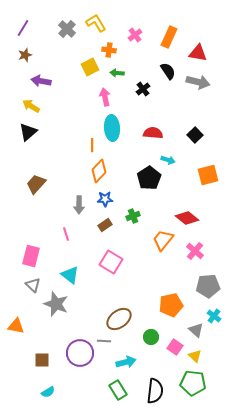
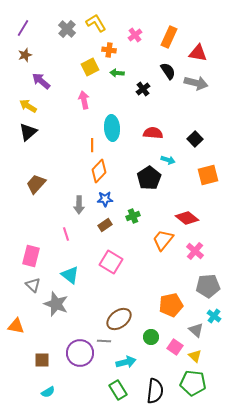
purple arrow at (41, 81): rotated 30 degrees clockwise
gray arrow at (198, 82): moved 2 px left, 1 px down
pink arrow at (105, 97): moved 21 px left, 3 px down
yellow arrow at (31, 106): moved 3 px left
black square at (195, 135): moved 4 px down
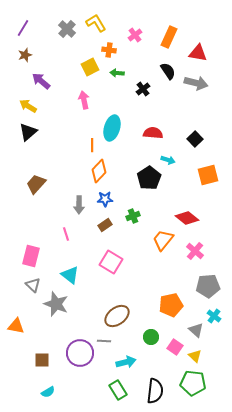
cyan ellipse at (112, 128): rotated 20 degrees clockwise
brown ellipse at (119, 319): moved 2 px left, 3 px up
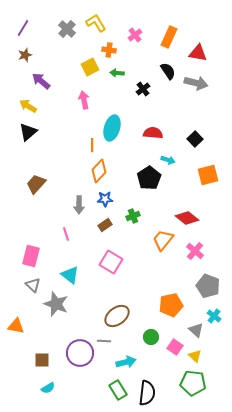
gray pentagon at (208, 286): rotated 25 degrees clockwise
black semicircle at (155, 391): moved 8 px left, 2 px down
cyan semicircle at (48, 392): moved 4 px up
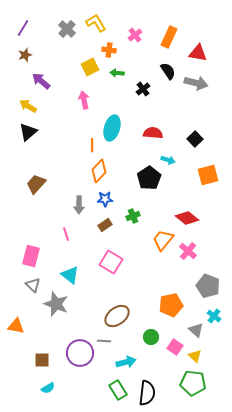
pink cross at (195, 251): moved 7 px left
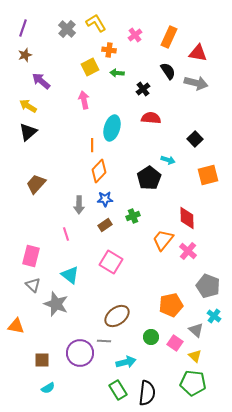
purple line at (23, 28): rotated 12 degrees counterclockwise
red semicircle at (153, 133): moved 2 px left, 15 px up
red diamond at (187, 218): rotated 50 degrees clockwise
pink square at (175, 347): moved 4 px up
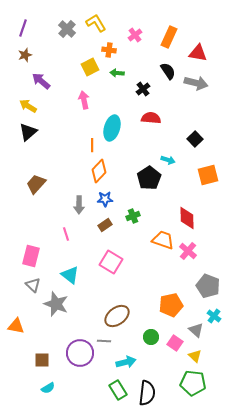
orange trapezoid at (163, 240): rotated 70 degrees clockwise
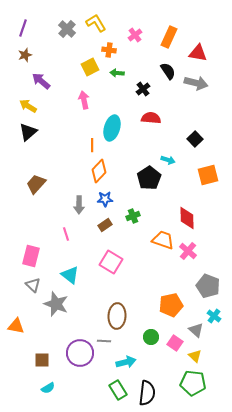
brown ellipse at (117, 316): rotated 50 degrees counterclockwise
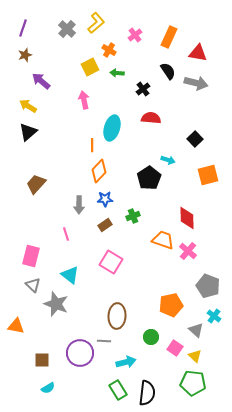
yellow L-shape at (96, 23): rotated 80 degrees clockwise
orange cross at (109, 50): rotated 24 degrees clockwise
pink square at (175, 343): moved 5 px down
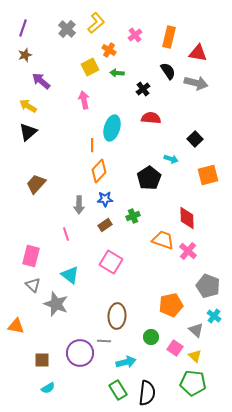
orange rectangle at (169, 37): rotated 10 degrees counterclockwise
cyan arrow at (168, 160): moved 3 px right, 1 px up
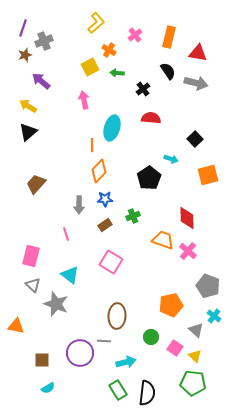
gray cross at (67, 29): moved 23 px left, 12 px down; rotated 24 degrees clockwise
